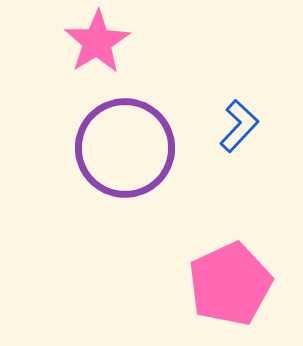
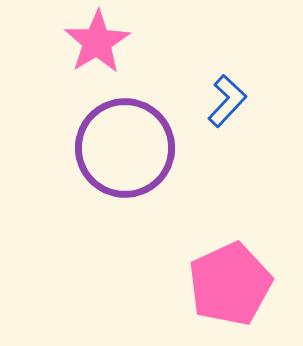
blue L-shape: moved 12 px left, 25 px up
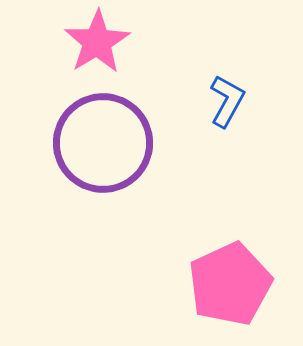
blue L-shape: rotated 14 degrees counterclockwise
purple circle: moved 22 px left, 5 px up
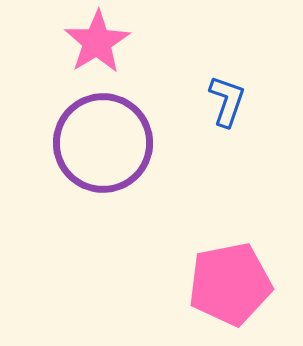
blue L-shape: rotated 10 degrees counterclockwise
pink pentagon: rotated 14 degrees clockwise
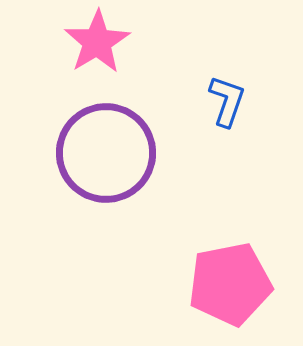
purple circle: moved 3 px right, 10 px down
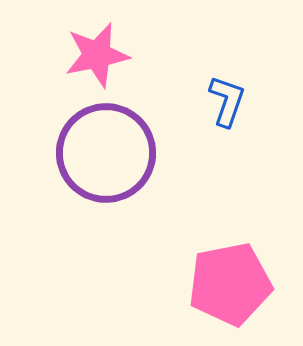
pink star: moved 13 px down; rotated 20 degrees clockwise
